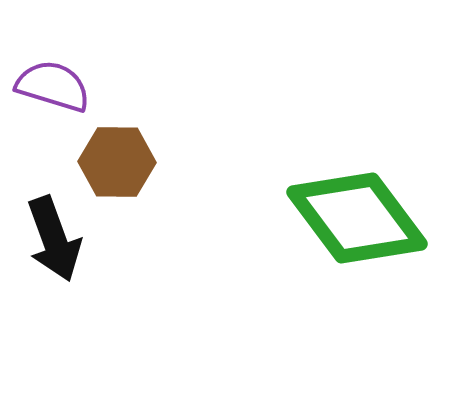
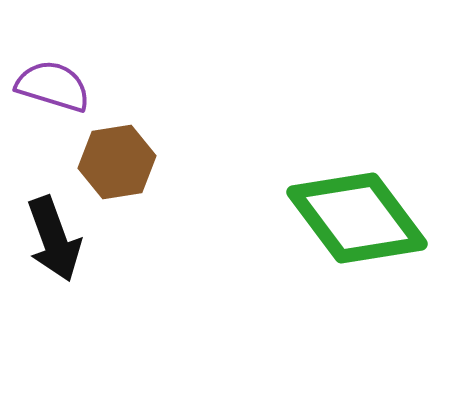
brown hexagon: rotated 10 degrees counterclockwise
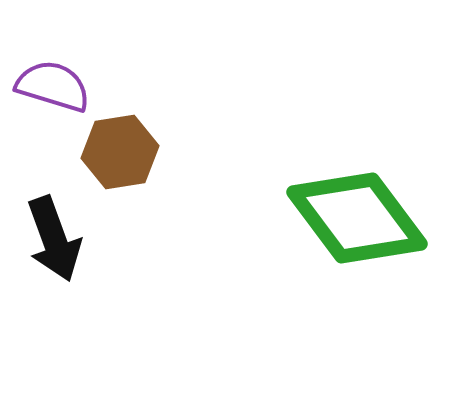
brown hexagon: moved 3 px right, 10 px up
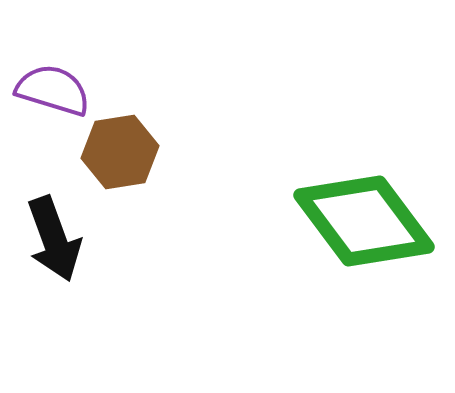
purple semicircle: moved 4 px down
green diamond: moved 7 px right, 3 px down
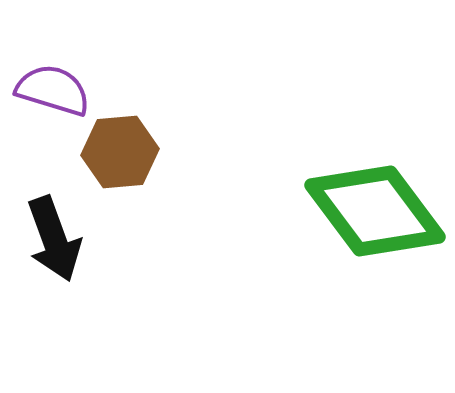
brown hexagon: rotated 4 degrees clockwise
green diamond: moved 11 px right, 10 px up
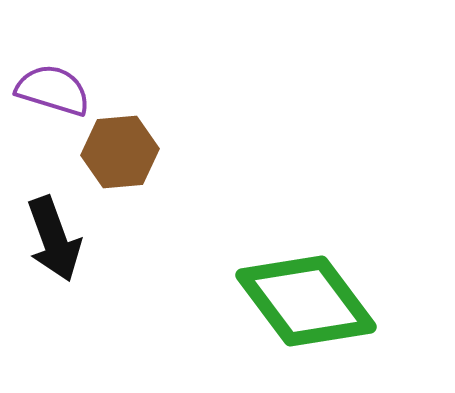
green diamond: moved 69 px left, 90 px down
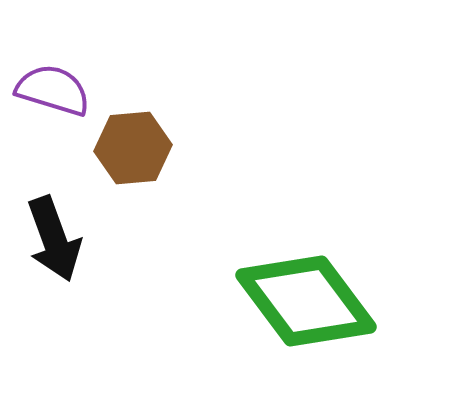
brown hexagon: moved 13 px right, 4 px up
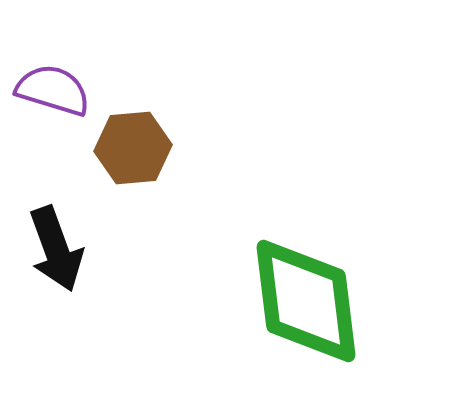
black arrow: moved 2 px right, 10 px down
green diamond: rotated 30 degrees clockwise
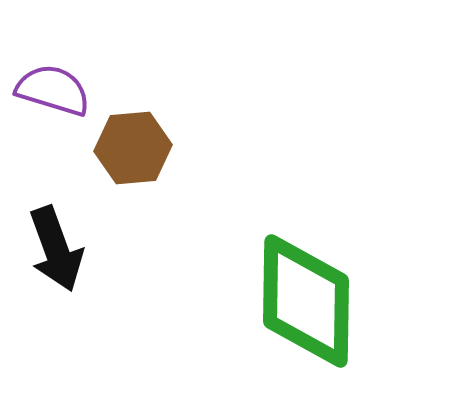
green diamond: rotated 8 degrees clockwise
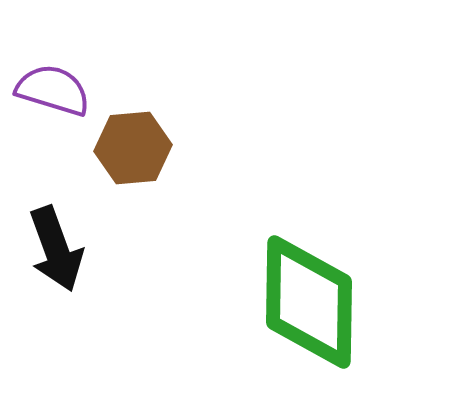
green diamond: moved 3 px right, 1 px down
